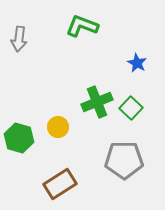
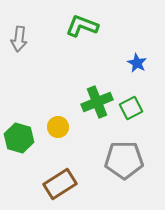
green square: rotated 20 degrees clockwise
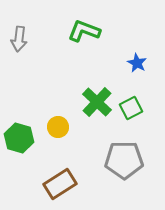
green L-shape: moved 2 px right, 5 px down
green cross: rotated 24 degrees counterclockwise
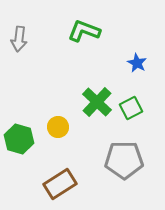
green hexagon: moved 1 px down
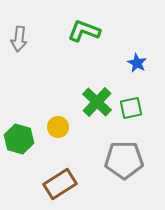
green square: rotated 15 degrees clockwise
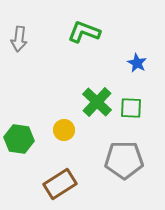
green L-shape: moved 1 px down
green square: rotated 15 degrees clockwise
yellow circle: moved 6 px right, 3 px down
green hexagon: rotated 8 degrees counterclockwise
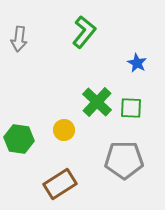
green L-shape: rotated 108 degrees clockwise
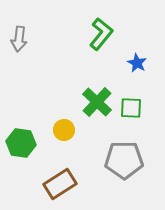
green L-shape: moved 17 px right, 2 px down
green hexagon: moved 2 px right, 4 px down
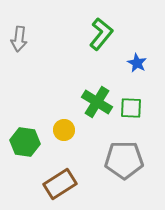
green cross: rotated 12 degrees counterclockwise
green hexagon: moved 4 px right, 1 px up
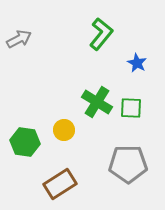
gray arrow: rotated 125 degrees counterclockwise
gray pentagon: moved 4 px right, 4 px down
